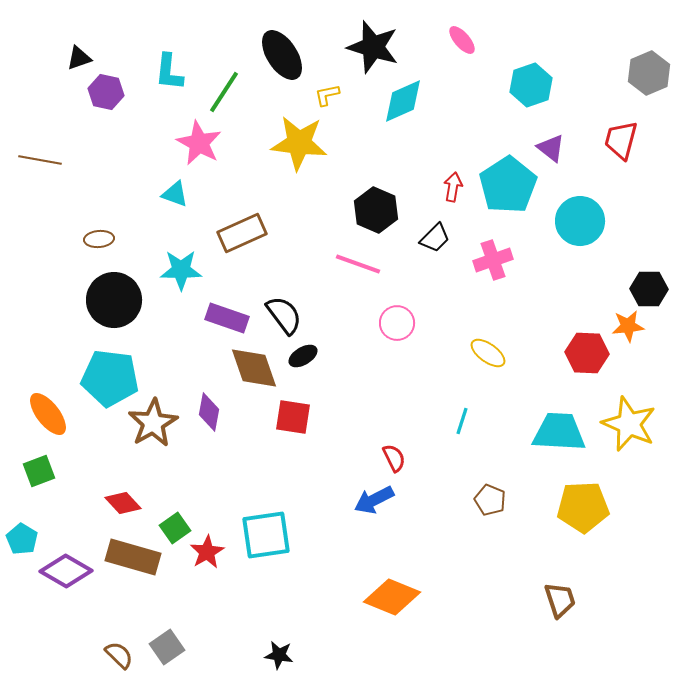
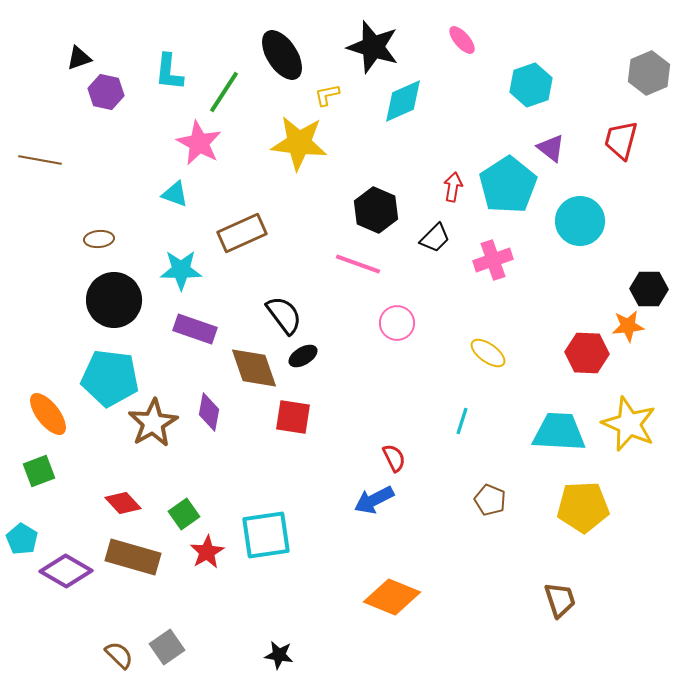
purple rectangle at (227, 318): moved 32 px left, 11 px down
green square at (175, 528): moved 9 px right, 14 px up
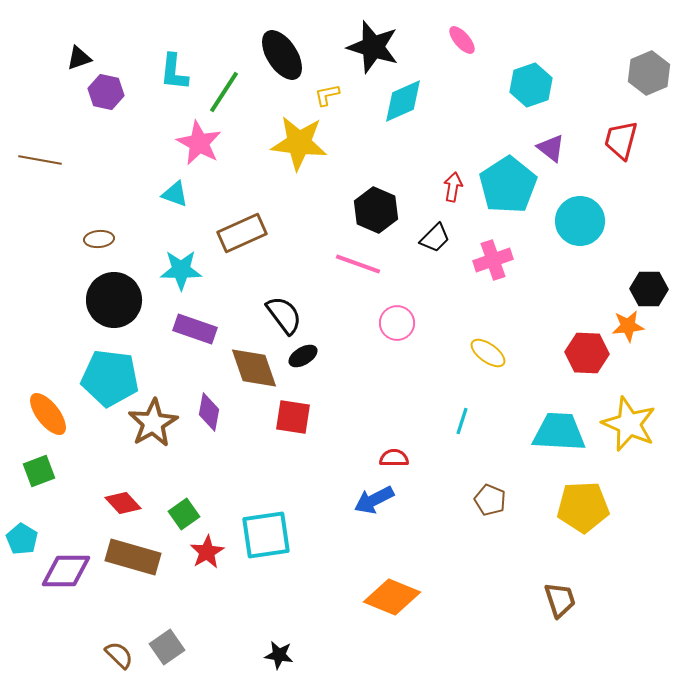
cyan L-shape at (169, 72): moved 5 px right
red semicircle at (394, 458): rotated 64 degrees counterclockwise
purple diamond at (66, 571): rotated 30 degrees counterclockwise
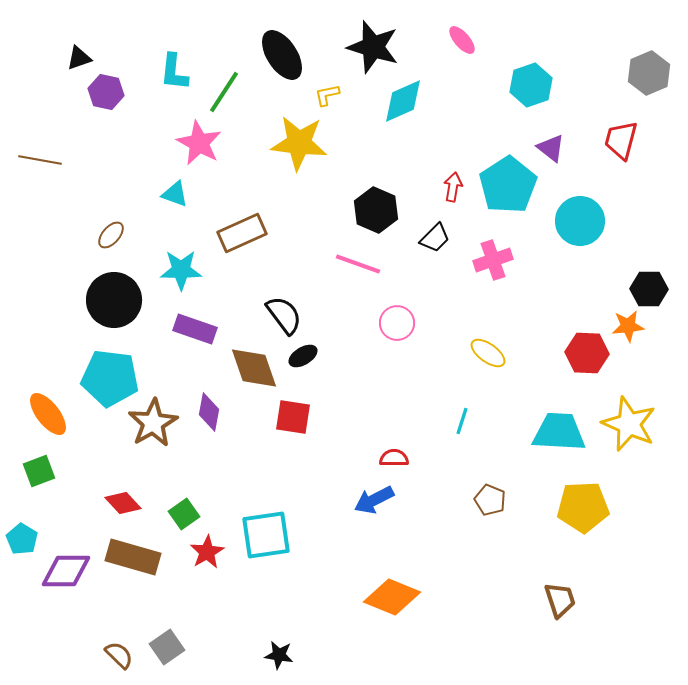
brown ellipse at (99, 239): moved 12 px right, 4 px up; rotated 44 degrees counterclockwise
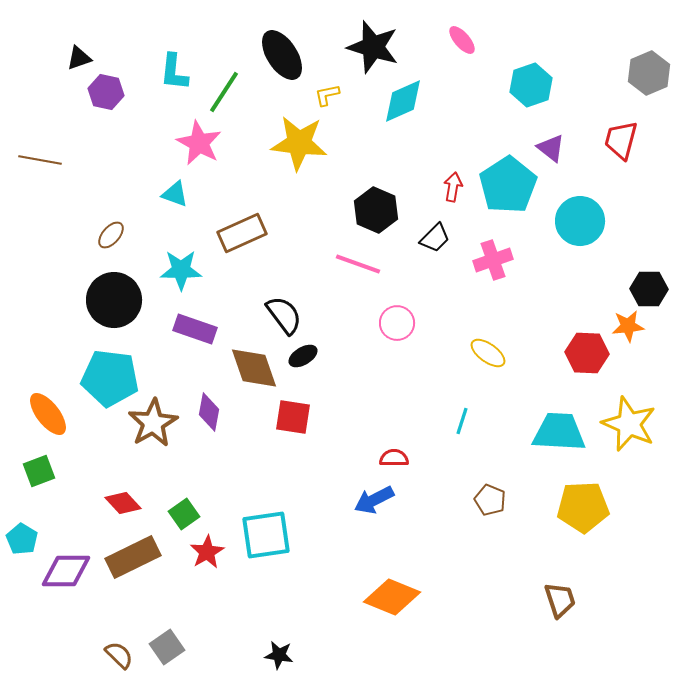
brown rectangle at (133, 557): rotated 42 degrees counterclockwise
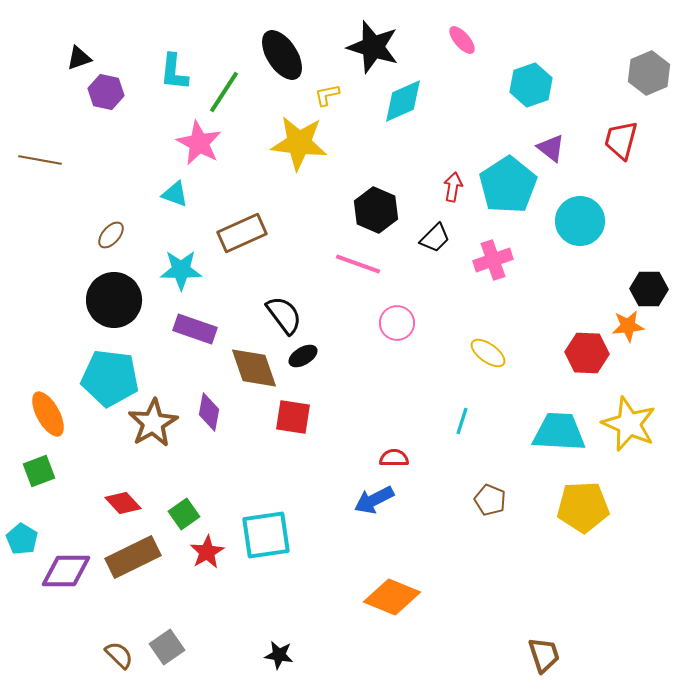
orange ellipse at (48, 414): rotated 9 degrees clockwise
brown trapezoid at (560, 600): moved 16 px left, 55 px down
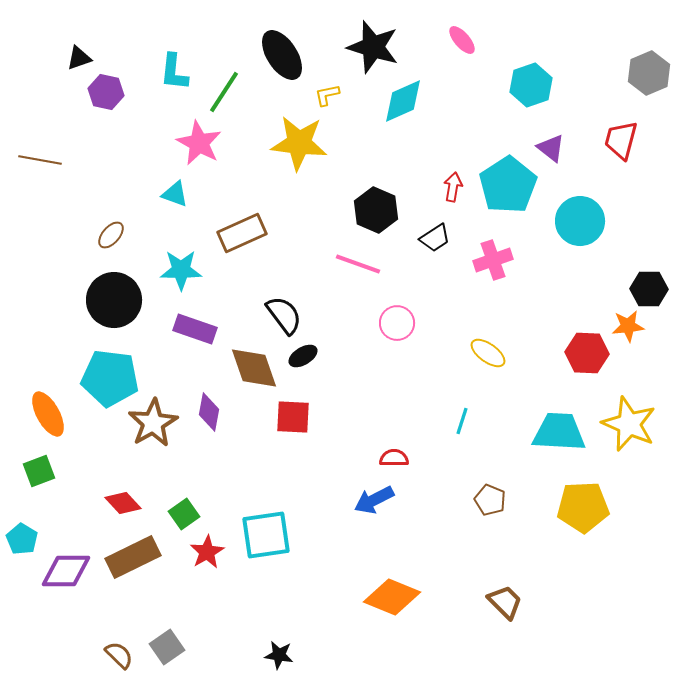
black trapezoid at (435, 238): rotated 12 degrees clockwise
red square at (293, 417): rotated 6 degrees counterclockwise
brown trapezoid at (544, 655): moved 39 px left, 53 px up; rotated 27 degrees counterclockwise
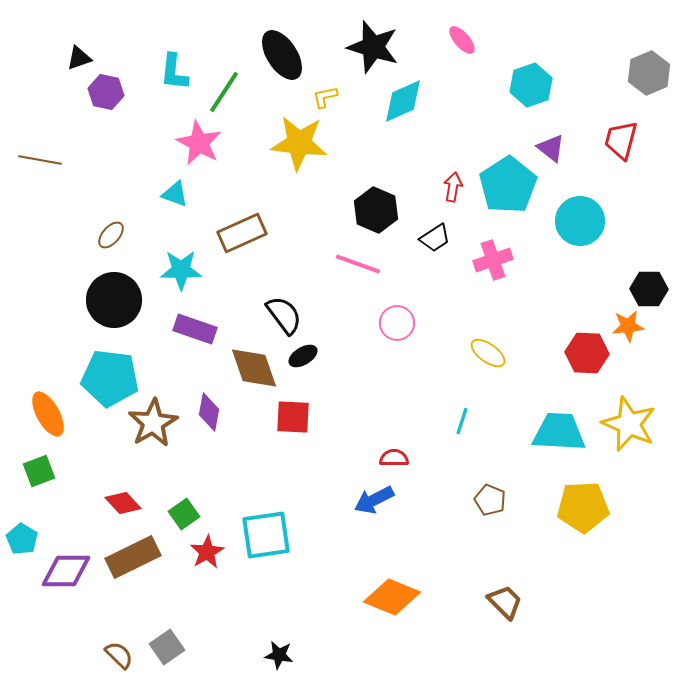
yellow L-shape at (327, 95): moved 2 px left, 2 px down
